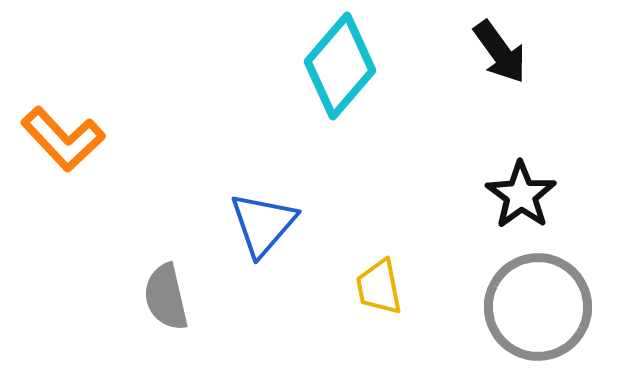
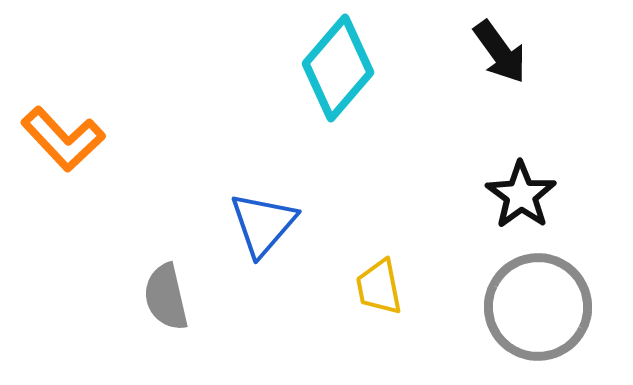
cyan diamond: moved 2 px left, 2 px down
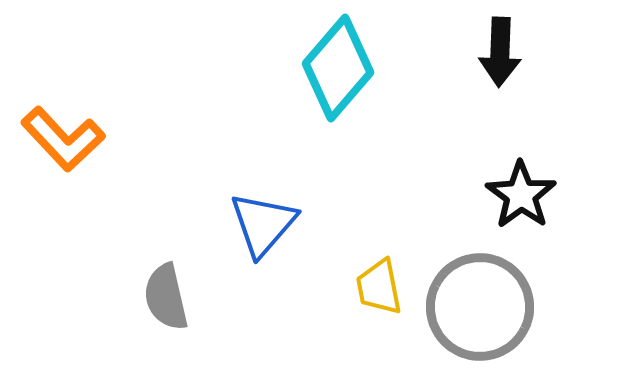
black arrow: rotated 38 degrees clockwise
gray circle: moved 58 px left
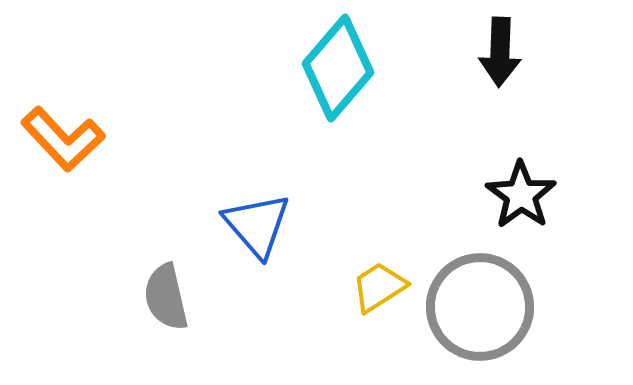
blue triangle: moved 6 px left, 1 px down; rotated 22 degrees counterclockwise
yellow trapezoid: rotated 68 degrees clockwise
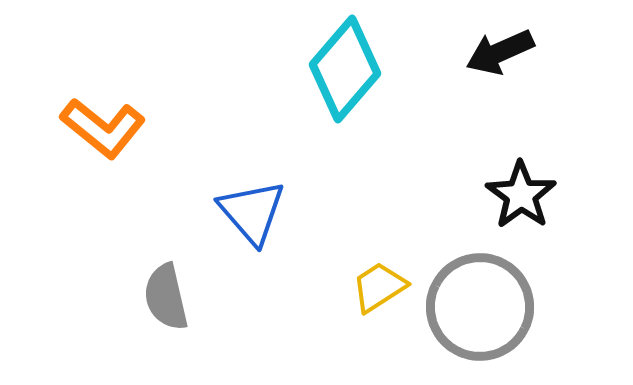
black arrow: rotated 64 degrees clockwise
cyan diamond: moved 7 px right, 1 px down
orange L-shape: moved 40 px right, 11 px up; rotated 8 degrees counterclockwise
blue triangle: moved 5 px left, 13 px up
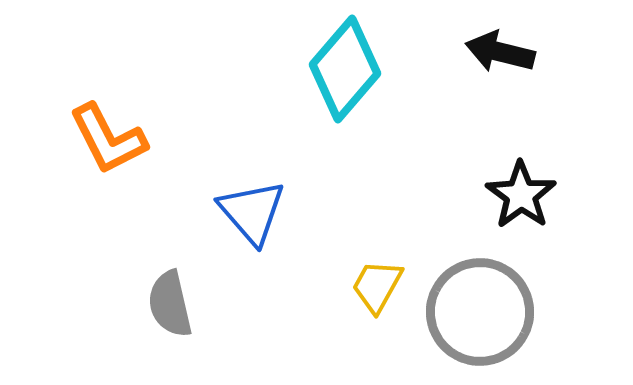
black arrow: rotated 38 degrees clockwise
orange L-shape: moved 5 px right, 11 px down; rotated 24 degrees clockwise
yellow trapezoid: moved 2 px left, 1 px up; rotated 28 degrees counterclockwise
gray semicircle: moved 4 px right, 7 px down
gray circle: moved 5 px down
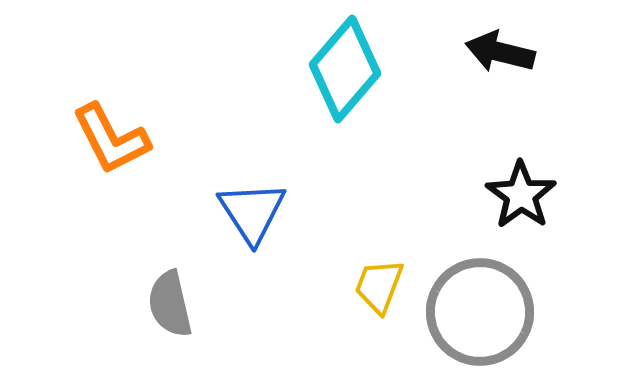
orange L-shape: moved 3 px right
blue triangle: rotated 8 degrees clockwise
yellow trapezoid: moved 2 px right; rotated 8 degrees counterclockwise
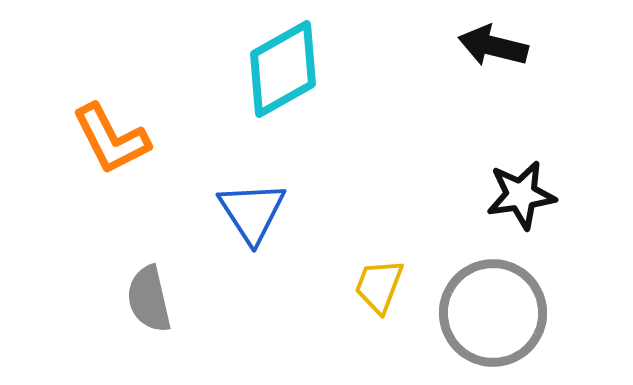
black arrow: moved 7 px left, 6 px up
cyan diamond: moved 62 px left; rotated 20 degrees clockwise
black star: rotated 28 degrees clockwise
gray semicircle: moved 21 px left, 5 px up
gray circle: moved 13 px right, 1 px down
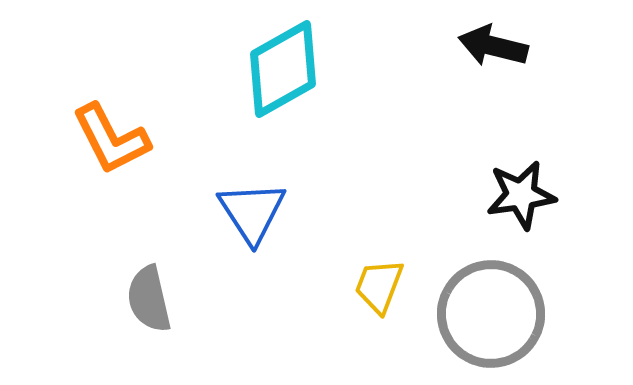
gray circle: moved 2 px left, 1 px down
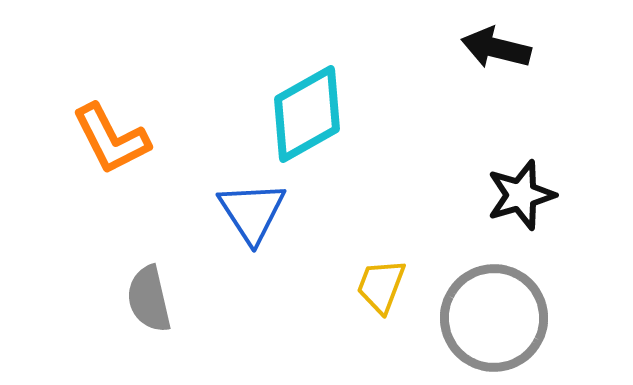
black arrow: moved 3 px right, 2 px down
cyan diamond: moved 24 px right, 45 px down
black star: rotated 8 degrees counterclockwise
yellow trapezoid: moved 2 px right
gray circle: moved 3 px right, 4 px down
